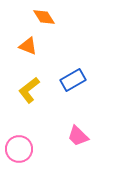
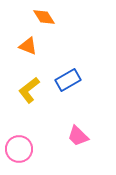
blue rectangle: moved 5 px left
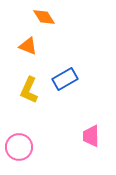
blue rectangle: moved 3 px left, 1 px up
yellow L-shape: rotated 28 degrees counterclockwise
pink trapezoid: moved 13 px right; rotated 45 degrees clockwise
pink circle: moved 2 px up
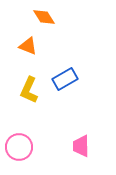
pink trapezoid: moved 10 px left, 10 px down
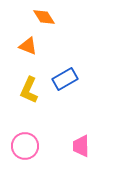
pink circle: moved 6 px right, 1 px up
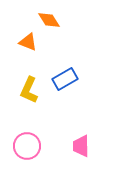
orange diamond: moved 5 px right, 3 px down
orange triangle: moved 4 px up
pink circle: moved 2 px right
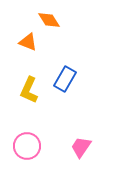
blue rectangle: rotated 30 degrees counterclockwise
pink trapezoid: moved 1 px down; rotated 35 degrees clockwise
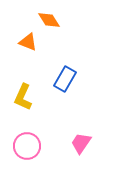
yellow L-shape: moved 6 px left, 7 px down
pink trapezoid: moved 4 px up
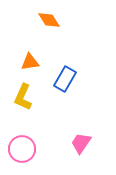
orange triangle: moved 2 px right, 20 px down; rotated 30 degrees counterclockwise
pink circle: moved 5 px left, 3 px down
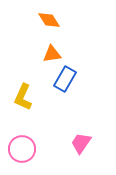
orange triangle: moved 22 px right, 8 px up
